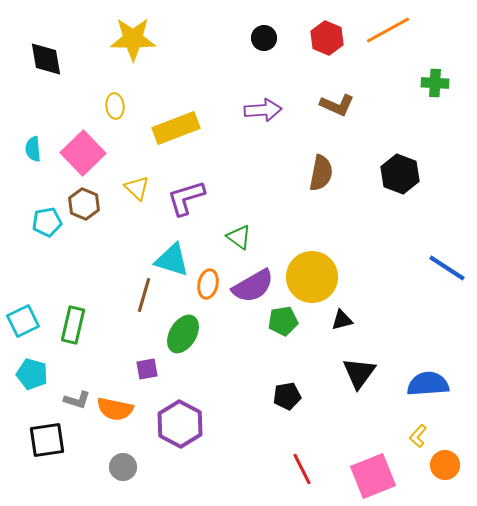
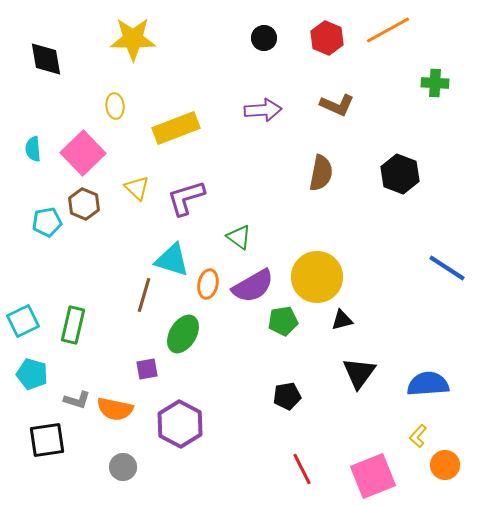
yellow circle at (312, 277): moved 5 px right
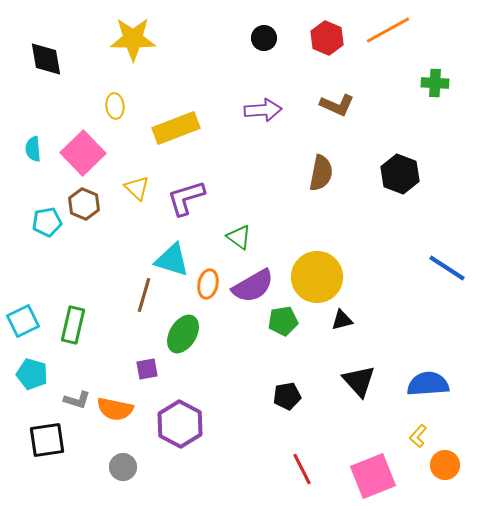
black triangle at (359, 373): moved 8 px down; rotated 18 degrees counterclockwise
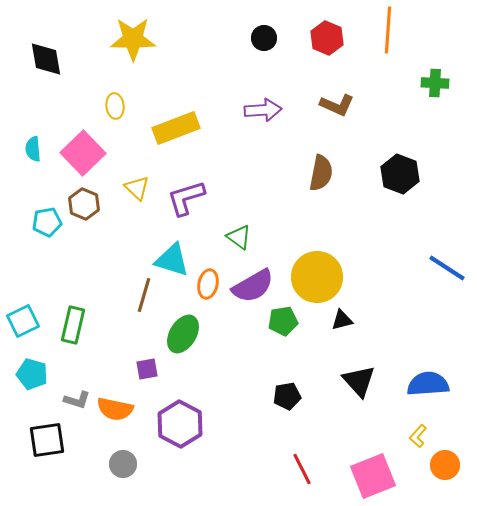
orange line at (388, 30): rotated 57 degrees counterclockwise
gray circle at (123, 467): moved 3 px up
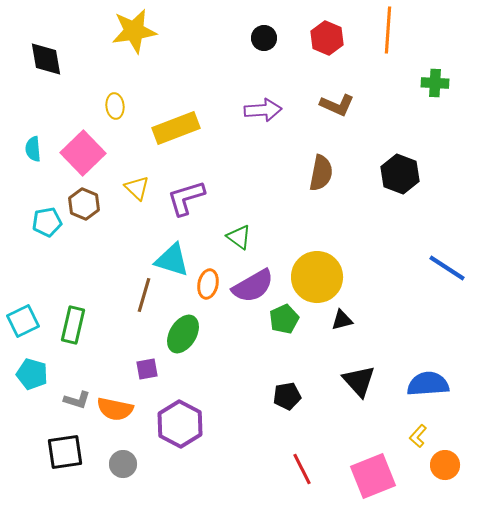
yellow star at (133, 39): moved 1 px right, 8 px up; rotated 9 degrees counterclockwise
green pentagon at (283, 321): moved 1 px right, 2 px up; rotated 16 degrees counterclockwise
black square at (47, 440): moved 18 px right, 12 px down
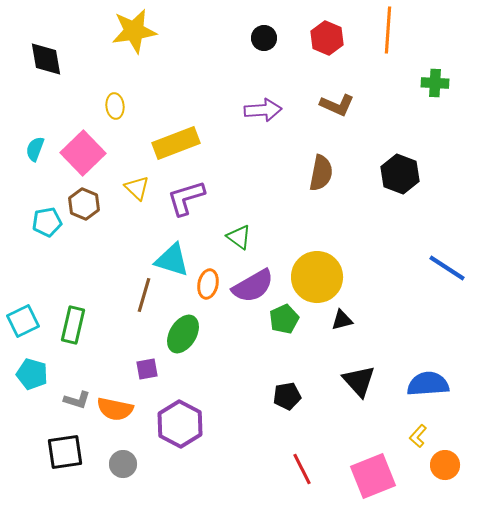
yellow rectangle at (176, 128): moved 15 px down
cyan semicircle at (33, 149): moved 2 px right; rotated 25 degrees clockwise
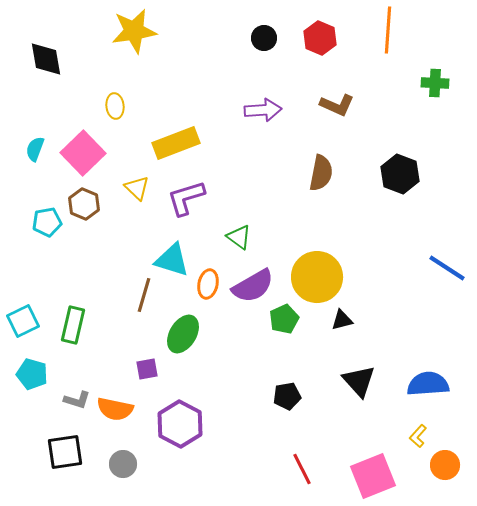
red hexagon at (327, 38): moved 7 px left
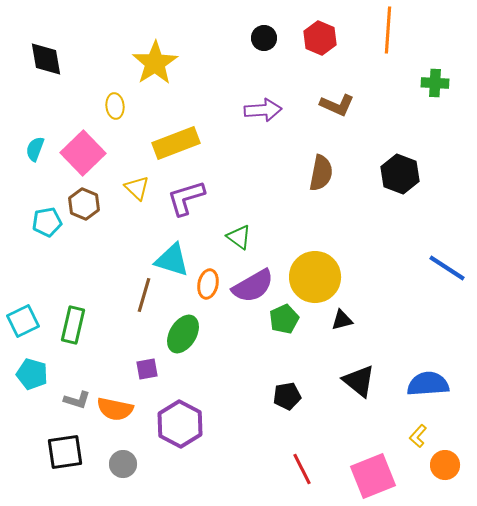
yellow star at (134, 31): moved 21 px right, 32 px down; rotated 24 degrees counterclockwise
yellow circle at (317, 277): moved 2 px left
black triangle at (359, 381): rotated 9 degrees counterclockwise
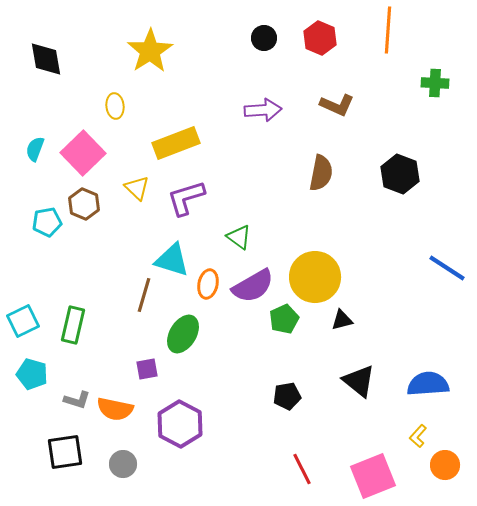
yellow star at (155, 63): moved 5 px left, 12 px up
